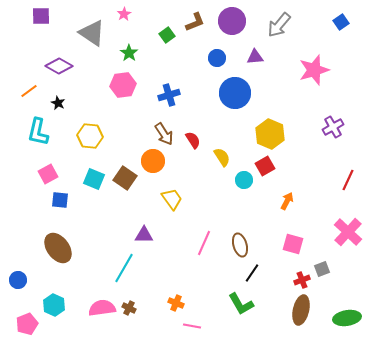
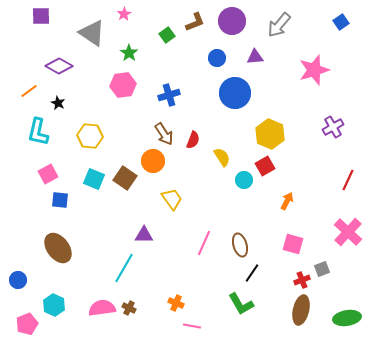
red semicircle at (193, 140): rotated 54 degrees clockwise
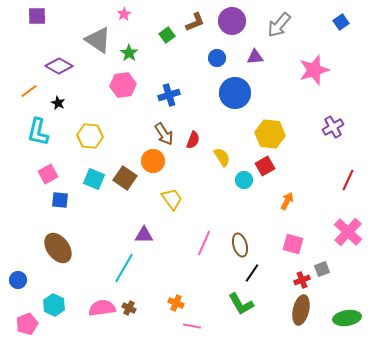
purple square at (41, 16): moved 4 px left
gray triangle at (92, 33): moved 6 px right, 7 px down
yellow hexagon at (270, 134): rotated 16 degrees counterclockwise
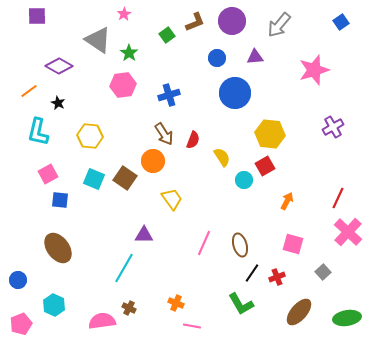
red line at (348, 180): moved 10 px left, 18 px down
gray square at (322, 269): moved 1 px right, 3 px down; rotated 21 degrees counterclockwise
red cross at (302, 280): moved 25 px left, 3 px up
pink semicircle at (102, 308): moved 13 px down
brown ellipse at (301, 310): moved 2 px left, 2 px down; rotated 28 degrees clockwise
pink pentagon at (27, 324): moved 6 px left
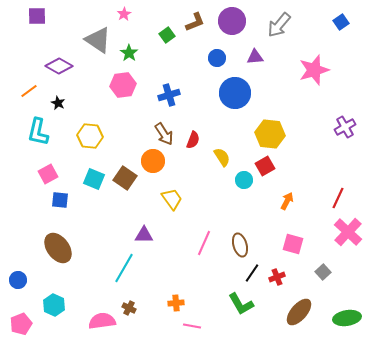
purple cross at (333, 127): moved 12 px right
orange cross at (176, 303): rotated 28 degrees counterclockwise
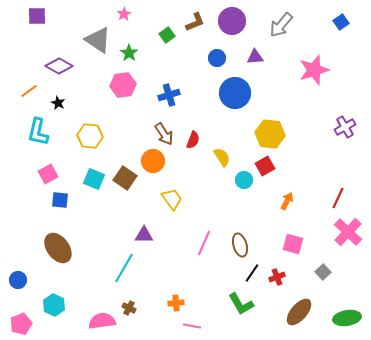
gray arrow at (279, 25): moved 2 px right
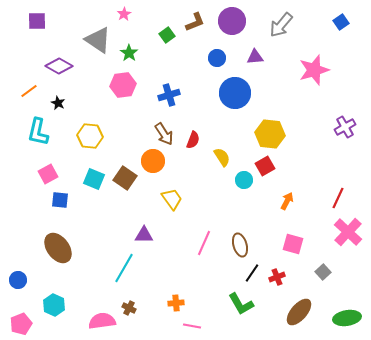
purple square at (37, 16): moved 5 px down
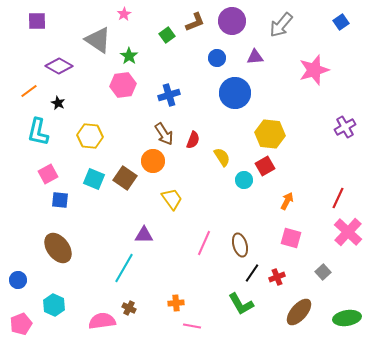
green star at (129, 53): moved 3 px down
pink square at (293, 244): moved 2 px left, 6 px up
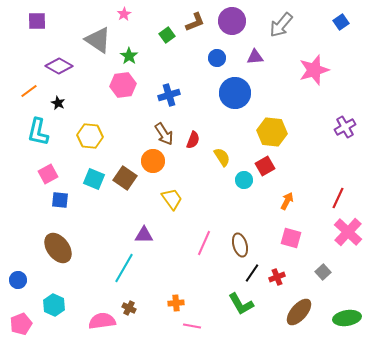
yellow hexagon at (270, 134): moved 2 px right, 2 px up
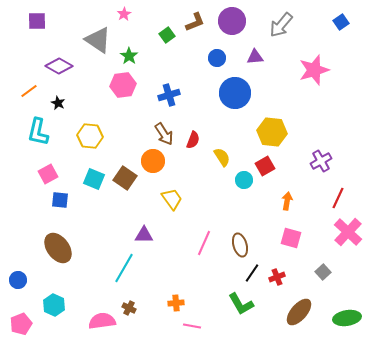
purple cross at (345, 127): moved 24 px left, 34 px down
orange arrow at (287, 201): rotated 18 degrees counterclockwise
